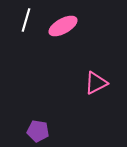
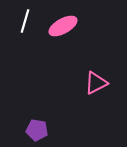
white line: moved 1 px left, 1 px down
purple pentagon: moved 1 px left, 1 px up
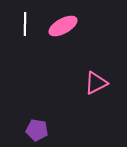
white line: moved 3 px down; rotated 15 degrees counterclockwise
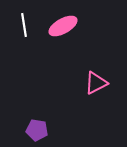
white line: moved 1 px left, 1 px down; rotated 10 degrees counterclockwise
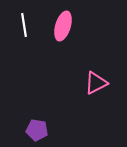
pink ellipse: rotated 44 degrees counterclockwise
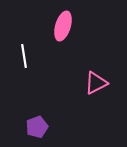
white line: moved 31 px down
purple pentagon: moved 3 px up; rotated 30 degrees counterclockwise
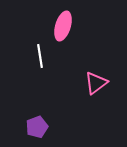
white line: moved 16 px right
pink triangle: rotated 10 degrees counterclockwise
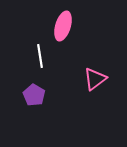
pink triangle: moved 1 px left, 4 px up
purple pentagon: moved 3 px left, 32 px up; rotated 20 degrees counterclockwise
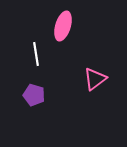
white line: moved 4 px left, 2 px up
purple pentagon: rotated 15 degrees counterclockwise
